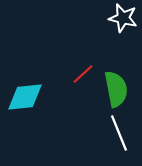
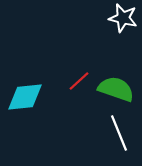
red line: moved 4 px left, 7 px down
green semicircle: rotated 60 degrees counterclockwise
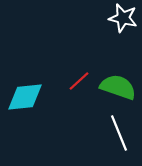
green semicircle: moved 2 px right, 2 px up
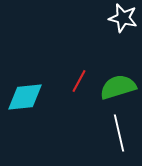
red line: rotated 20 degrees counterclockwise
green semicircle: rotated 36 degrees counterclockwise
white line: rotated 9 degrees clockwise
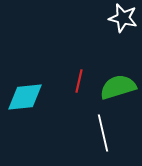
red line: rotated 15 degrees counterclockwise
white line: moved 16 px left
